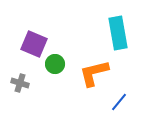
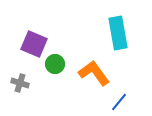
orange L-shape: rotated 68 degrees clockwise
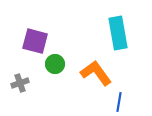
purple square: moved 1 px right, 3 px up; rotated 8 degrees counterclockwise
orange L-shape: moved 2 px right
gray cross: rotated 36 degrees counterclockwise
blue line: rotated 30 degrees counterclockwise
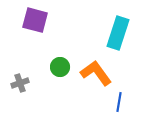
cyan rectangle: rotated 28 degrees clockwise
purple square: moved 21 px up
green circle: moved 5 px right, 3 px down
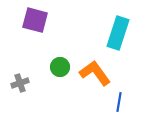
orange L-shape: moved 1 px left
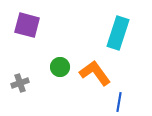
purple square: moved 8 px left, 5 px down
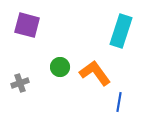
cyan rectangle: moved 3 px right, 2 px up
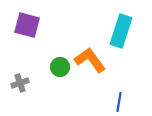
orange L-shape: moved 5 px left, 13 px up
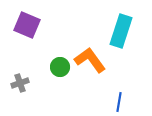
purple square: rotated 8 degrees clockwise
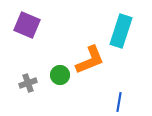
orange L-shape: rotated 104 degrees clockwise
green circle: moved 8 px down
gray cross: moved 8 px right
